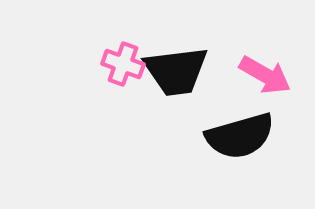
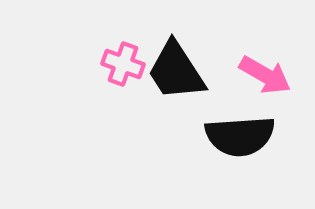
black trapezoid: rotated 64 degrees clockwise
black semicircle: rotated 12 degrees clockwise
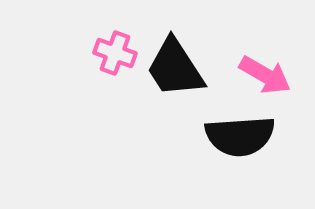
pink cross: moved 8 px left, 11 px up
black trapezoid: moved 1 px left, 3 px up
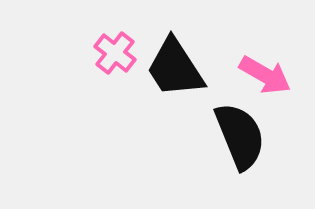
pink cross: rotated 18 degrees clockwise
black semicircle: rotated 108 degrees counterclockwise
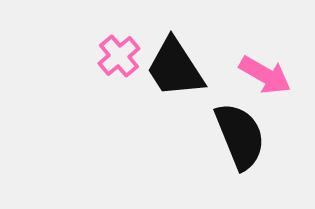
pink cross: moved 4 px right, 3 px down; rotated 12 degrees clockwise
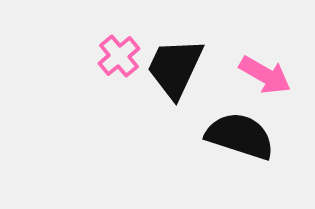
black trapezoid: rotated 58 degrees clockwise
black semicircle: rotated 50 degrees counterclockwise
